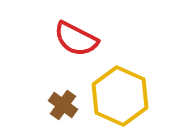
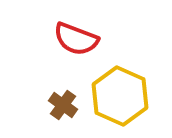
red semicircle: rotated 6 degrees counterclockwise
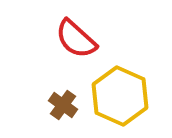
red semicircle: rotated 21 degrees clockwise
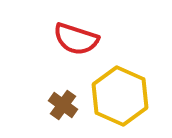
red semicircle: rotated 24 degrees counterclockwise
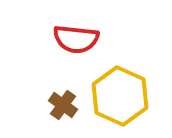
red semicircle: rotated 12 degrees counterclockwise
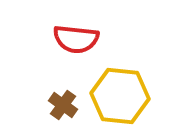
yellow hexagon: rotated 18 degrees counterclockwise
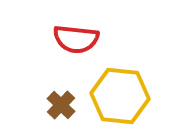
brown cross: moved 2 px left; rotated 8 degrees clockwise
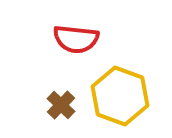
yellow hexagon: rotated 14 degrees clockwise
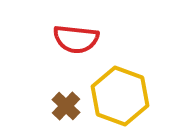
brown cross: moved 5 px right, 1 px down
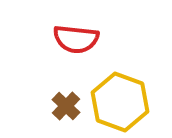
yellow hexagon: moved 6 px down
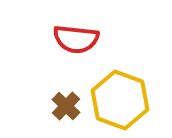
yellow hexagon: moved 2 px up
